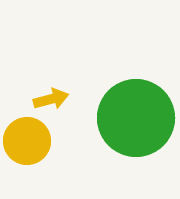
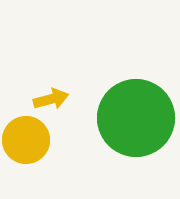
yellow circle: moved 1 px left, 1 px up
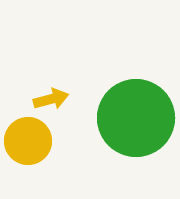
yellow circle: moved 2 px right, 1 px down
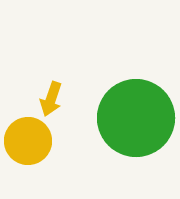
yellow arrow: rotated 124 degrees clockwise
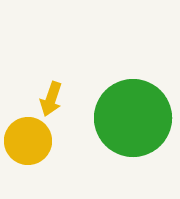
green circle: moved 3 px left
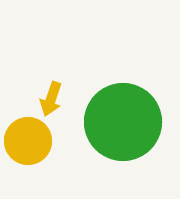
green circle: moved 10 px left, 4 px down
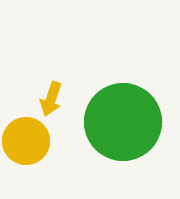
yellow circle: moved 2 px left
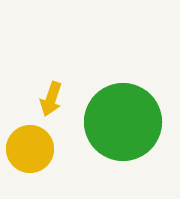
yellow circle: moved 4 px right, 8 px down
